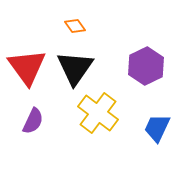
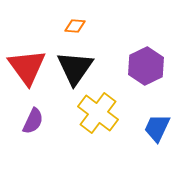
orange diamond: rotated 50 degrees counterclockwise
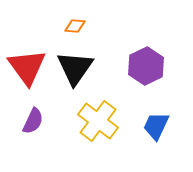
yellow cross: moved 8 px down
blue trapezoid: moved 1 px left, 2 px up
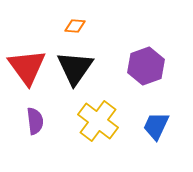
purple hexagon: rotated 6 degrees clockwise
purple semicircle: moved 2 px right; rotated 32 degrees counterclockwise
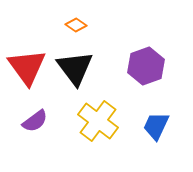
orange diamond: moved 1 px right, 1 px up; rotated 30 degrees clockwise
black triangle: rotated 12 degrees counterclockwise
purple semicircle: rotated 60 degrees clockwise
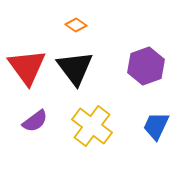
yellow cross: moved 6 px left, 5 px down
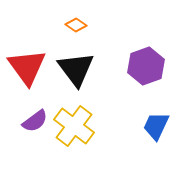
black triangle: moved 1 px right, 1 px down
yellow cross: moved 18 px left
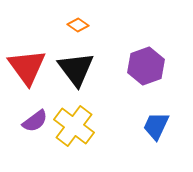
orange diamond: moved 2 px right
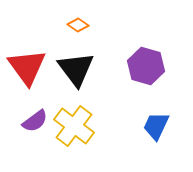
purple hexagon: rotated 24 degrees counterclockwise
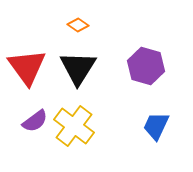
black triangle: moved 2 px right, 1 px up; rotated 9 degrees clockwise
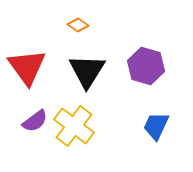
black triangle: moved 9 px right, 3 px down
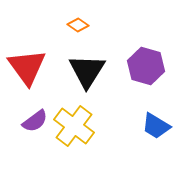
blue trapezoid: rotated 84 degrees counterclockwise
